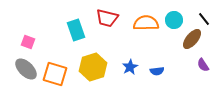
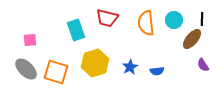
black line: moved 2 px left; rotated 40 degrees clockwise
orange semicircle: rotated 95 degrees counterclockwise
pink square: moved 2 px right, 2 px up; rotated 24 degrees counterclockwise
yellow hexagon: moved 2 px right, 4 px up
orange square: moved 1 px right, 2 px up
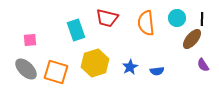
cyan circle: moved 3 px right, 2 px up
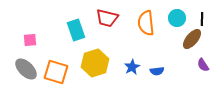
blue star: moved 2 px right
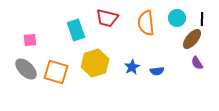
purple semicircle: moved 6 px left, 2 px up
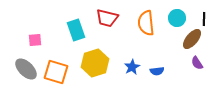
black line: moved 2 px right
pink square: moved 5 px right
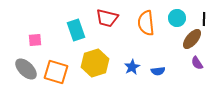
blue semicircle: moved 1 px right
